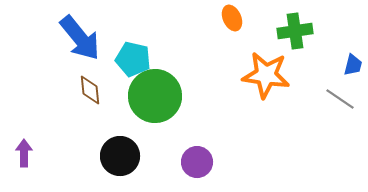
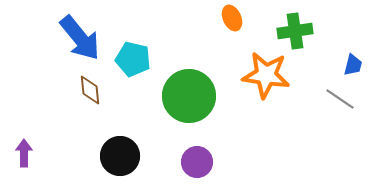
green circle: moved 34 px right
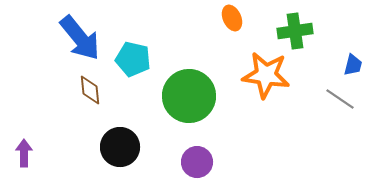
black circle: moved 9 px up
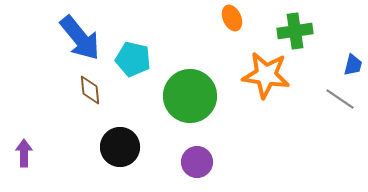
green circle: moved 1 px right
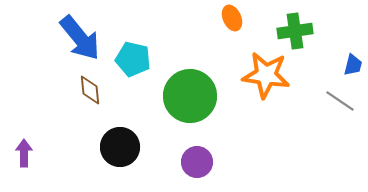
gray line: moved 2 px down
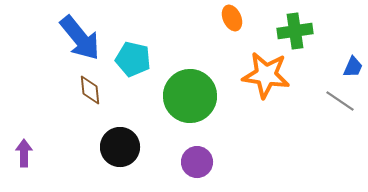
blue trapezoid: moved 2 px down; rotated 10 degrees clockwise
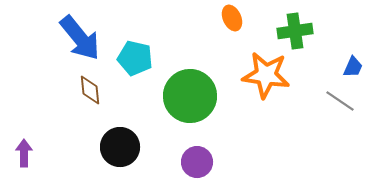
cyan pentagon: moved 2 px right, 1 px up
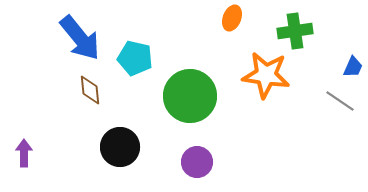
orange ellipse: rotated 45 degrees clockwise
